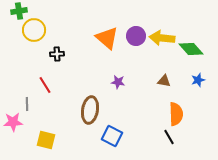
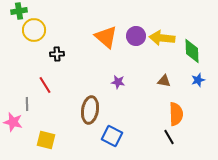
orange triangle: moved 1 px left, 1 px up
green diamond: moved 1 px right, 2 px down; rotated 40 degrees clockwise
pink star: rotated 18 degrees clockwise
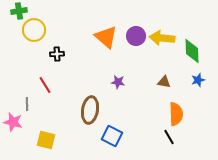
brown triangle: moved 1 px down
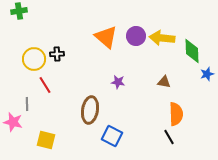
yellow circle: moved 29 px down
blue star: moved 9 px right, 6 px up
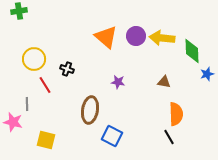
black cross: moved 10 px right, 15 px down; rotated 24 degrees clockwise
